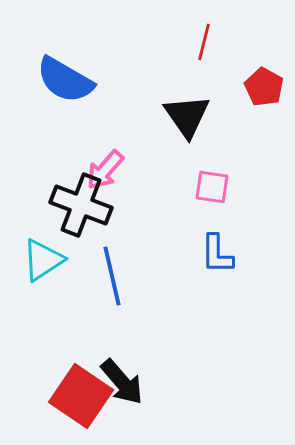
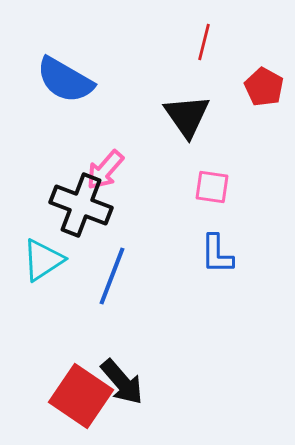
blue line: rotated 34 degrees clockwise
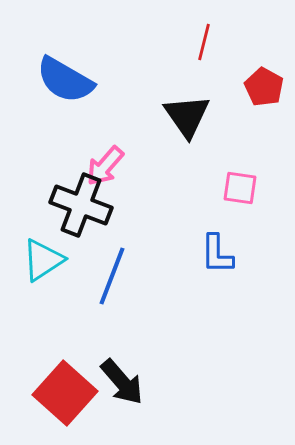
pink arrow: moved 4 px up
pink square: moved 28 px right, 1 px down
red square: moved 16 px left, 3 px up; rotated 8 degrees clockwise
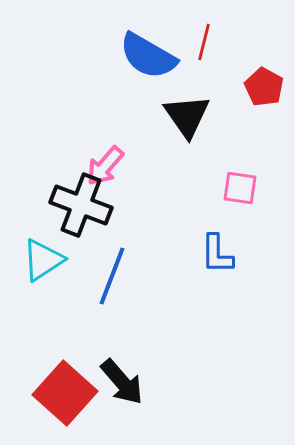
blue semicircle: moved 83 px right, 24 px up
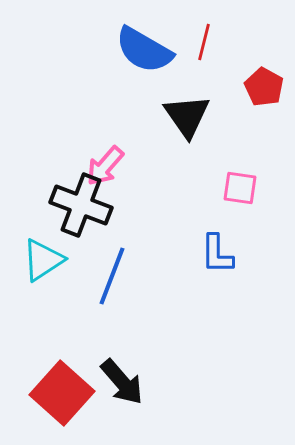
blue semicircle: moved 4 px left, 6 px up
red square: moved 3 px left
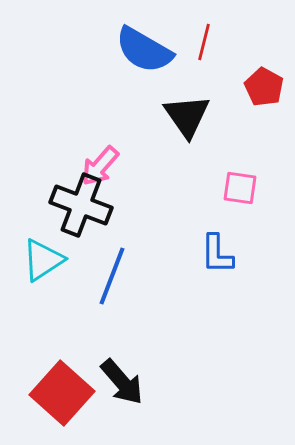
pink arrow: moved 5 px left
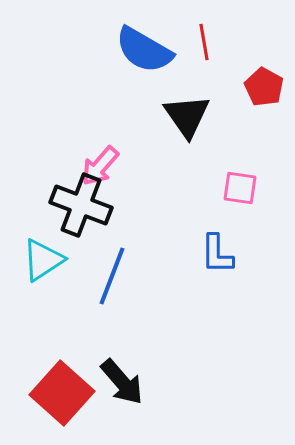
red line: rotated 24 degrees counterclockwise
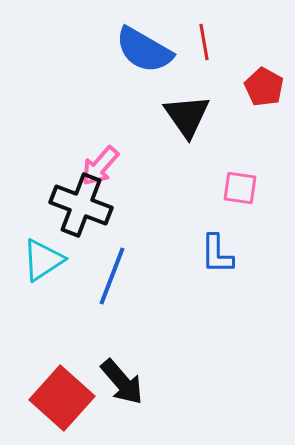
red square: moved 5 px down
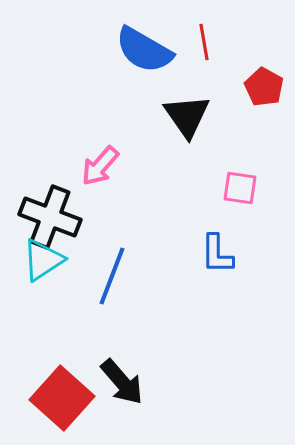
black cross: moved 31 px left, 12 px down
